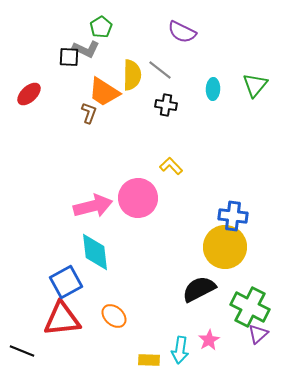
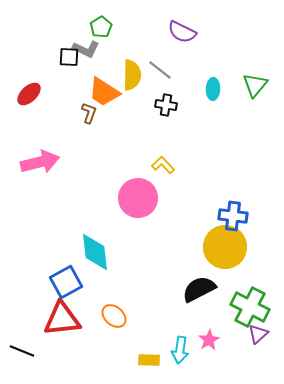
yellow L-shape: moved 8 px left, 1 px up
pink arrow: moved 53 px left, 44 px up
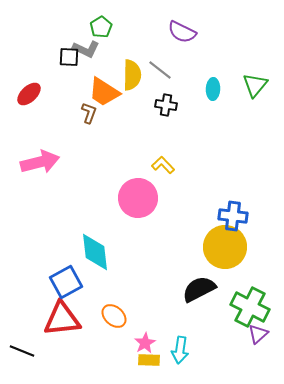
pink star: moved 64 px left, 3 px down
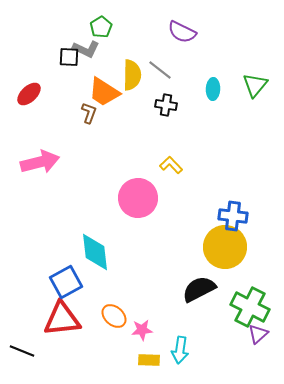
yellow L-shape: moved 8 px right
pink star: moved 3 px left, 13 px up; rotated 25 degrees clockwise
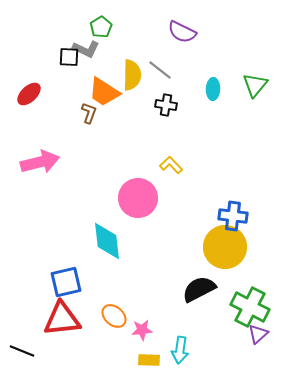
cyan diamond: moved 12 px right, 11 px up
blue square: rotated 16 degrees clockwise
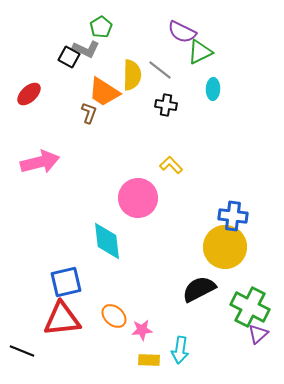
black square: rotated 25 degrees clockwise
green triangle: moved 55 px left, 33 px up; rotated 24 degrees clockwise
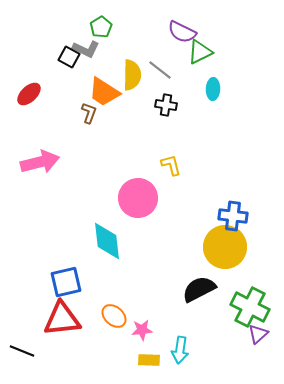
yellow L-shape: rotated 30 degrees clockwise
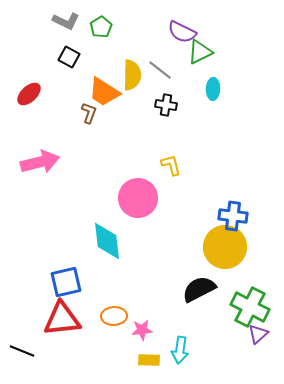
gray L-shape: moved 20 px left, 28 px up
orange ellipse: rotated 45 degrees counterclockwise
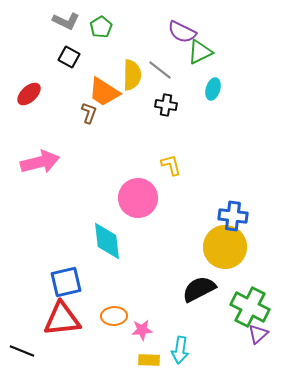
cyan ellipse: rotated 15 degrees clockwise
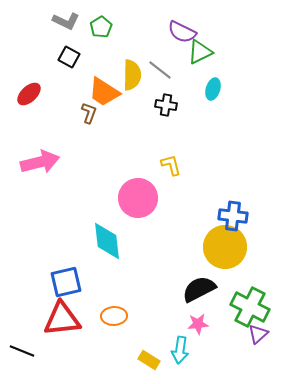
pink star: moved 56 px right, 6 px up
yellow rectangle: rotated 30 degrees clockwise
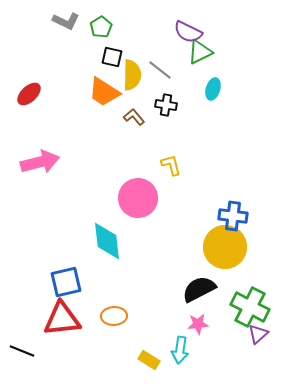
purple semicircle: moved 6 px right
black square: moved 43 px right; rotated 15 degrees counterclockwise
brown L-shape: moved 45 px right, 4 px down; rotated 60 degrees counterclockwise
